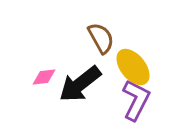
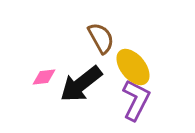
black arrow: moved 1 px right
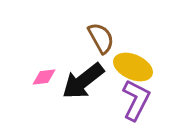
yellow ellipse: rotated 27 degrees counterclockwise
black arrow: moved 2 px right, 3 px up
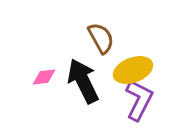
yellow ellipse: moved 3 px down; rotated 45 degrees counterclockwise
black arrow: rotated 102 degrees clockwise
purple L-shape: moved 3 px right
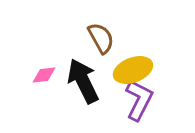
pink diamond: moved 2 px up
